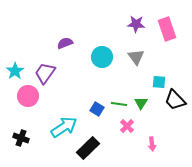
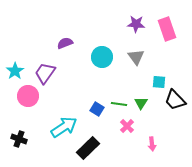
black cross: moved 2 px left, 1 px down
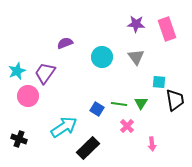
cyan star: moved 2 px right; rotated 12 degrees clockwise
black trapezoid: rotated 145 degrees counterclockwise
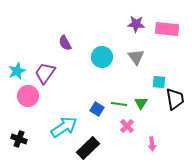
pink rectangle: rotated 65 degrees counterclockwise
purple semicircle: rotated 98 degrees counterclockwise
black trapezoid: moved 1 px up
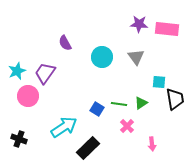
purple star: moved 3 px right
green triangle: rotated 24 degrees clockwise
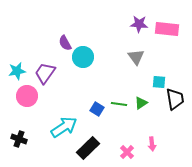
cyan circle: moved 19 px left
cyan star: rotated 12 degrees clockwise
pink circle: moved 1 px left
pink cross: moved 26 px down
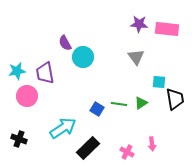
purple trapezoid: rotated 45 degrees counterclockwise
cyan arrow: moved 1 px left, 1 px down
pink cross: rotated 16 degrees counterclockwise
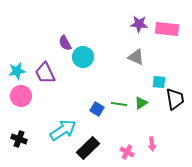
gray triangle: rotated 30 degrees counterclockwise
purple trapezoid: rotated 15 degrees counterclockwise
pink circle: moved 6 px left
cyan arrow: moved 2 px down
